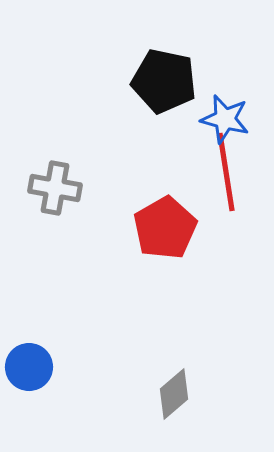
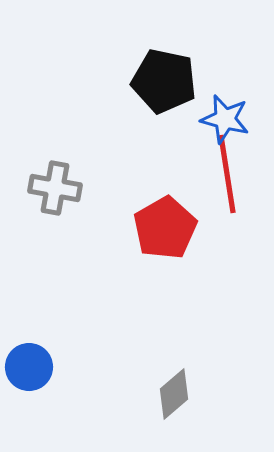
red line: moved 1 px right, 2 px down
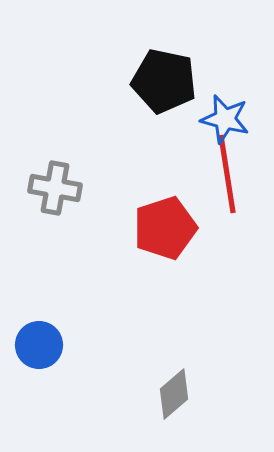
red pentagon: rotated 12 degrees clockwise
blue circle: moved 10 px right, 22 px up
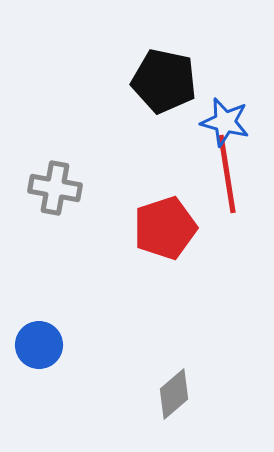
blue star: moved 3 px down
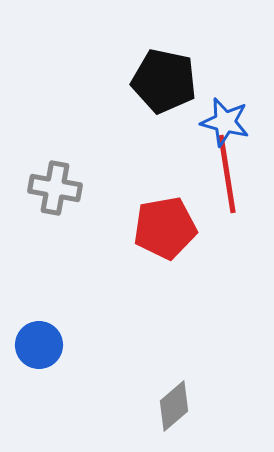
red pentagon: rotated 8 degrees clockwise
gray diamond: moved 12 px down
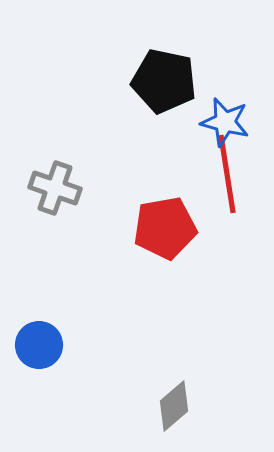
gray cross: rotated 9 degrees clockwise
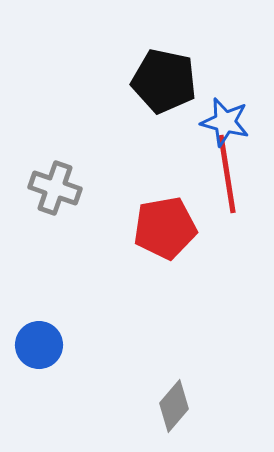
gray diamond: rotated 9 degrees counterclockwise
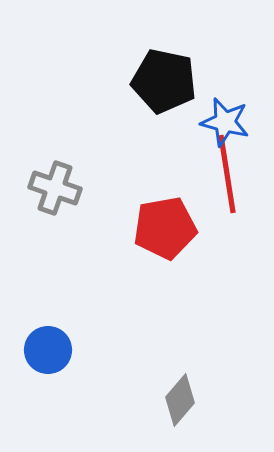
blue circle: moved 9 px right, 5 px down
gray diamond: moved 6 px right, 6 px up
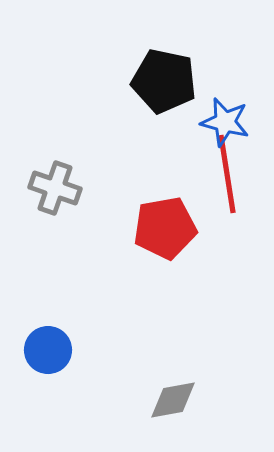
gray diamond: moved 7 px left; rotated 39 degrees clockwise
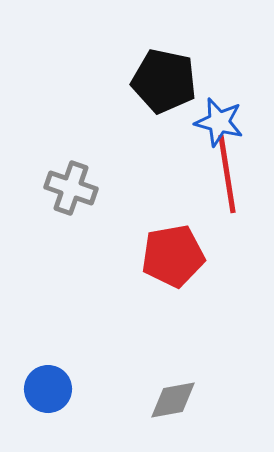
blue star: moved 6 px left
gray cross: moved 16 px right
red pentagon: moved 8 px right, 28 px down
blue circle: moved 39 px down
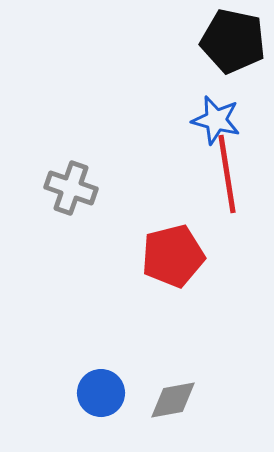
black pentagon: moved 69 px right, 40 px up
blue star: moved 3 px left, 2 px up
red pentagon: rotated 4 degrees counterclockwise
blue circle: moved 53 px right, 4 px down
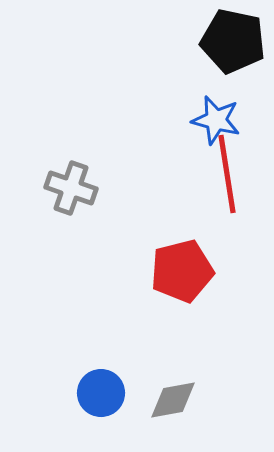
red pentagon: moved 9 px right, 15 px down
